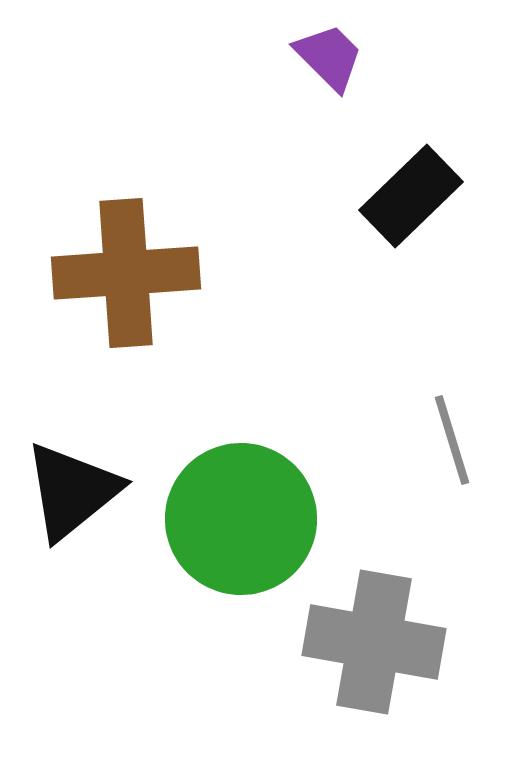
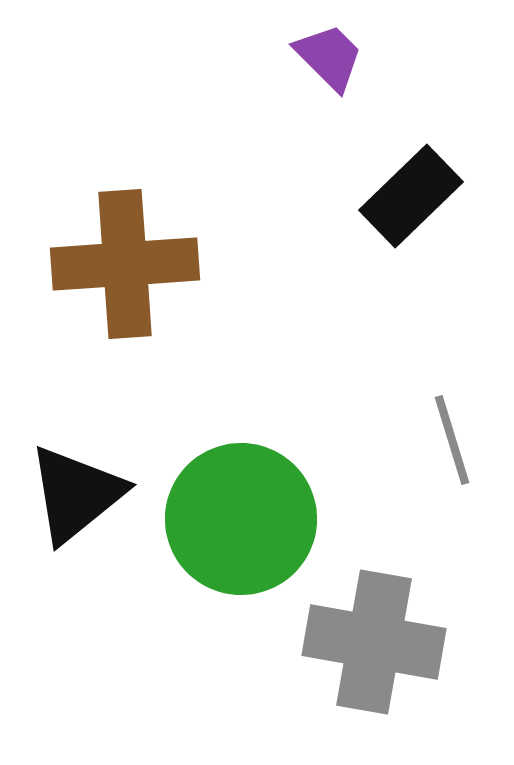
brown cross: moved 1 px left, 9 px up
black triangle: moved 4 px right, 3 px down
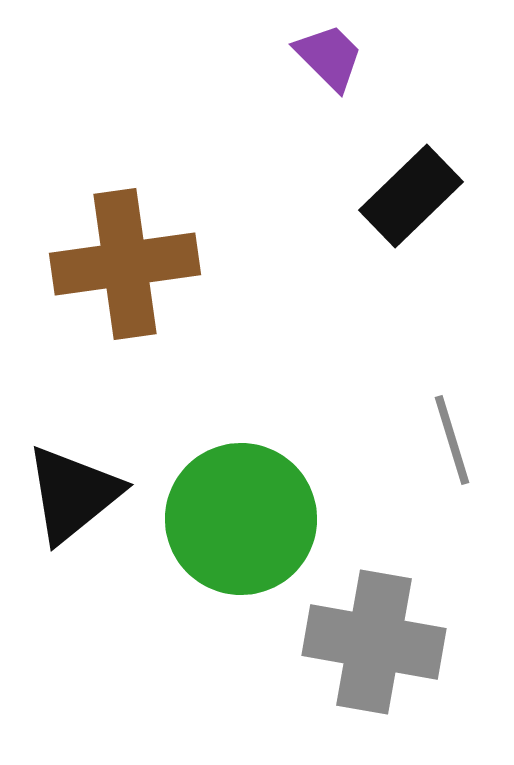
brown cross: rotated 4 degrees counterclockwise
black triangle: moved 3 px left
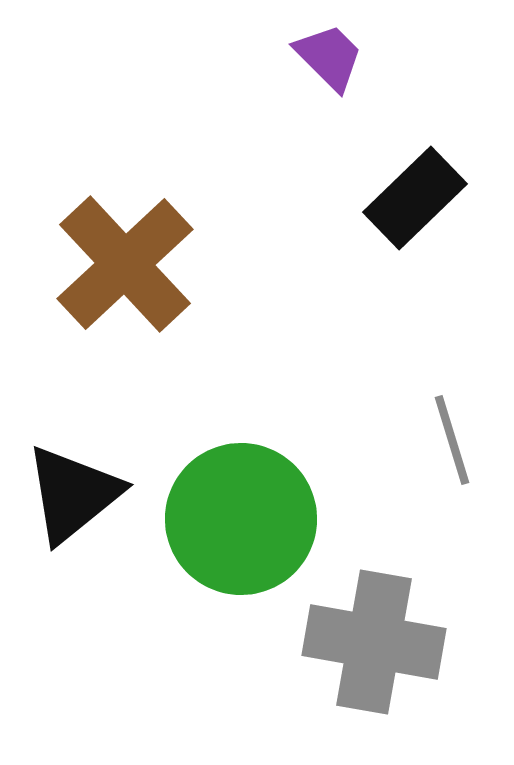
black rectangle: moved 4 px right, 2 px down
brown cross: rotated 35 degrees counterclockwise
